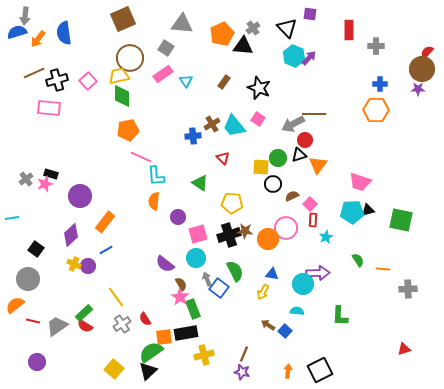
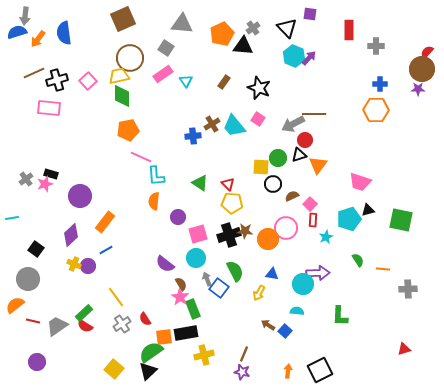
red triangle at (223, 158): moved 5 px right, 26 px down
cyan pentagon at (352, 212): moved 3 px left, 7 px down; rotated 15 degrees counterclockwise
yellow arrow at (263, 292): moved 4 px left, 1 px down
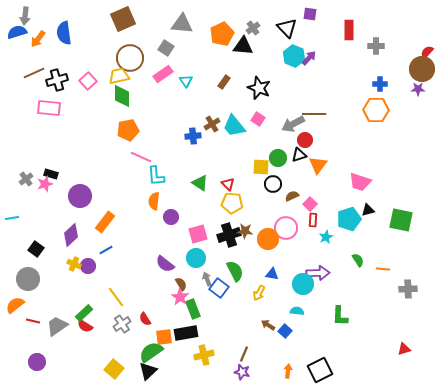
purple circle at (178, 217): moved 7 px left
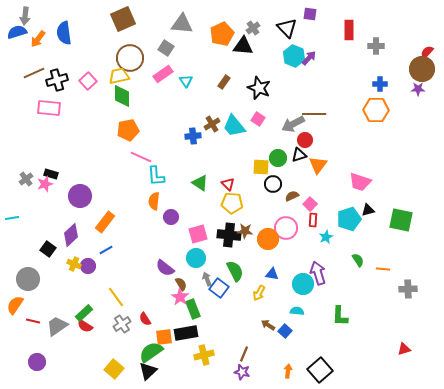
black cross at (229, 235): rotated 25 degrees clockwise
black square at (36, 249): moved 12 px right
purple semicircle at (165, 264): moved 4 px down
purple arrow at (318, 273): rotated 105 degrees counterclockwise
orange semicircle at (15, 305): rotated 18 degrees counterclockwise
black square at (320, 370): rotated 15 degrees counterclockwise
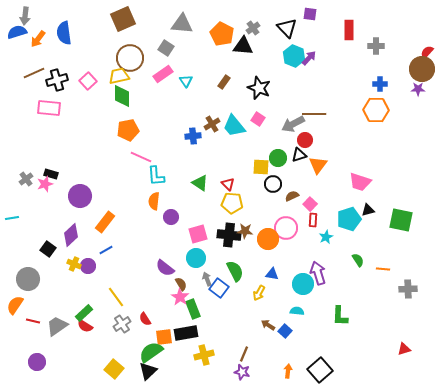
orange pentagon at (222, 34): rotated 20 degrees counterclockwise
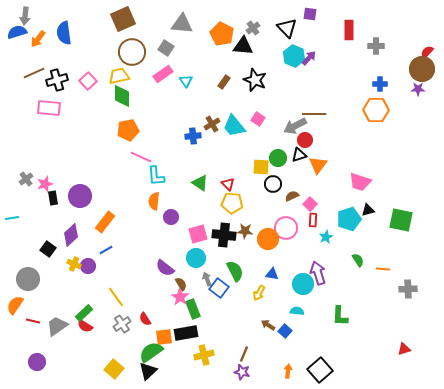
brown circle at (130, 58): moved 2 px right, 6 px up
black star at (259, 88): moved 4 px left, 8 px up
gray arrow at (293, 124): moved 2 px right, 2 px down
black rectangle at (51, 174): moved 2 px right, 24 px down; rotated 64 degrees clockwise
black cross at (229, 235): moved 5 px left
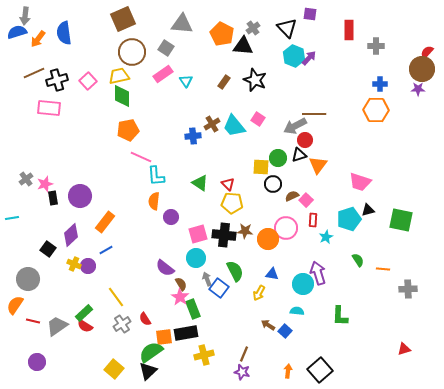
pink square at (310, 204): moved 4 px left, 4 px up
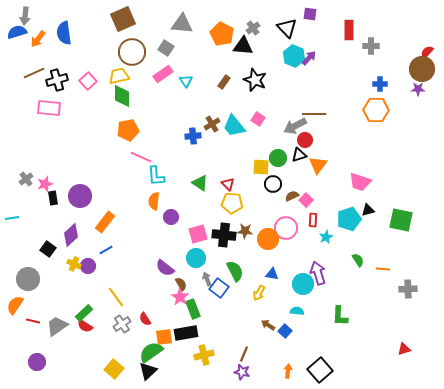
gray cross at (376, 46): moved 5 px left
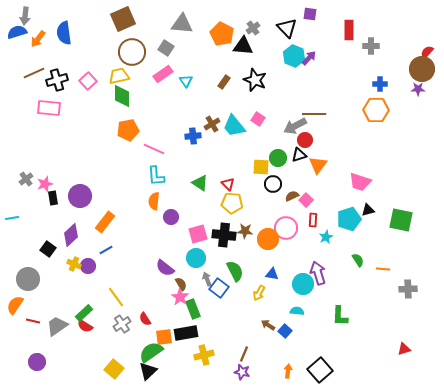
pink line at (141, 157): moved 13 px right, 8 px up
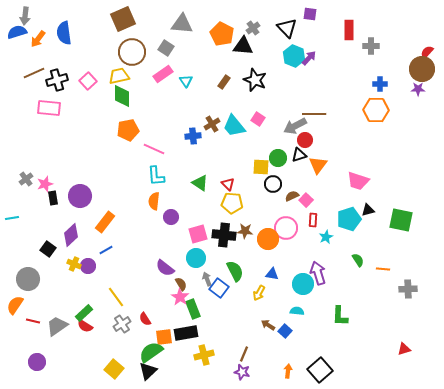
pink trapezoid at (360, 182): moved 2 px left, 1 px up
